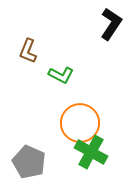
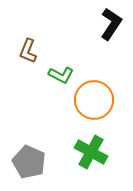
orange circle: moved 14 px right, 23 px up
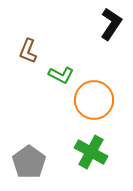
gray pentagon: rotated 12 degrees clockwise
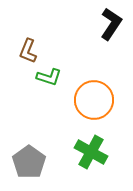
green L-shape: moved 12 px left, 2 px down; rotated 10 degrees counterclockwise
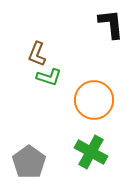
black L-shape: rotated 40 degrees counterclockwise
brown L-shape: moved 9 px right, 3 px down
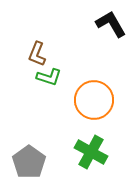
black L-shape: rotated 24 degrees counterclockwise
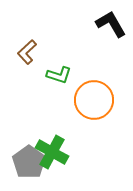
brown L-shape: moved 10 px left, 2 px up; rotated 25 degrees clockwise
green L-shape: moved 10 px right, 2 px up
green cross: moved 39 px left
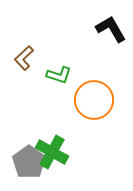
black L-shape: moved 5 px down
brown L-shape: moved 3 px left, 6 px down
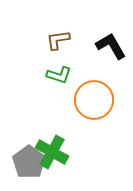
black L-shape: moved 17 px down
brown L-shape: moved 34 px right, 18 px up; rotated 35 degrees clockwise
